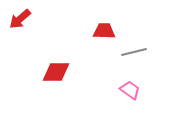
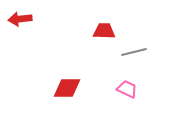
red arrow: rotated 35 degrees clockwise
red diamond: moved 11 px right, 16 px down
pink trapezoid: moved 3 px left, 1 px up; rotated 10 degrees counterclockwise
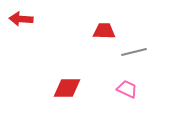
red arrow: moved 1 px right; rotated 10 degrees clockwise
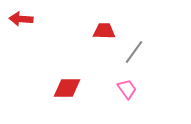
gray line: rotated 40 degrees counterclockwise
pink trapezoid: rotated 30 degrees clockwise
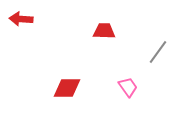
gray line: moved 24 px right
pink trapezoid: moved 1 px right, 2 px up
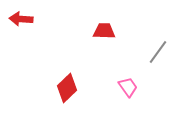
red diamond: rotated 44 degrees counterclockwise
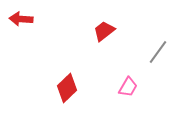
red trapezoid: rotated 40 degrees counterclockwise
pink trapezoid: rotated 65 degrees clockwise
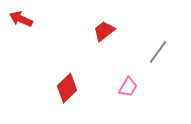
red arrow: rotated 20 degrees clockwise
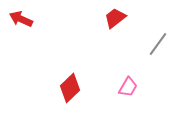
red trapezoid: moved 11 px right, 13 px up
gray line: moved 8 px up
red diamond: moved 3 px right
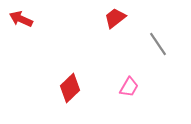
gray line: rotated 70 degrees counterclockwise
pink trapezoid: moved 1 px right
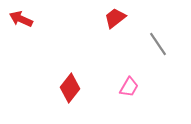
red diamond: rotated 8 degrees counterclockwise
